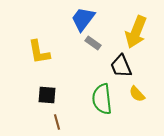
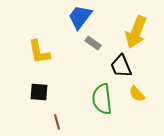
blue trapezoid: moved 3 px left, 2 px up
black square: moved 8 px left, 3 px up
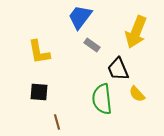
gray rectangle: moved 1 px left, 2 px down
black trapezoid: moved 3 px left, 3 px down
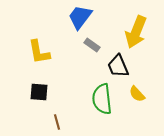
black trapezoid: moved 3 px up
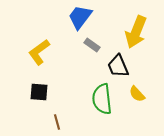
yellow L-shape: rotated 64 degrees clockwise
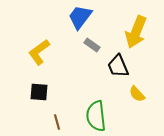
green semicircle: moved 6 px left, 17 px down
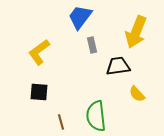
gray rectangle: rotated 42 degrees clockwise
black trapezoid: rotated 105 degrees clockwise
brown line: moved 4 px right
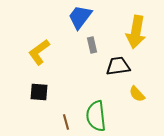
yellow arrow: rotated 12 degrees counterclockwise
brown line: moved 5 px right
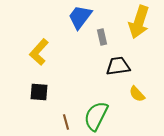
yellow arrow: moved 3 px right, 10 px up; rotated 8 degrees clockwise
gray rectangle: moved 10 px right, 8 px up
yellow L-shape: rotated 12 degrees counterclockwise
green semicircle: rotated 32 degrees clockwise
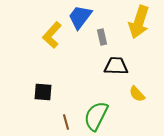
yellow L-shape: moved 13 px right, 17 px up
black trapezoid: moved 2 px left; rotated 10 degrees clockwise
black square: moved 4 px right
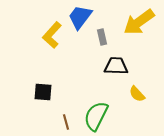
yellow arrow: rotated 36 degrees clockwise
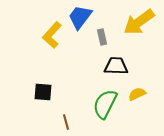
yellow semicircle: rotated 108 degrees clockwise
green semicircle: moved 9 px right, 12 px up
